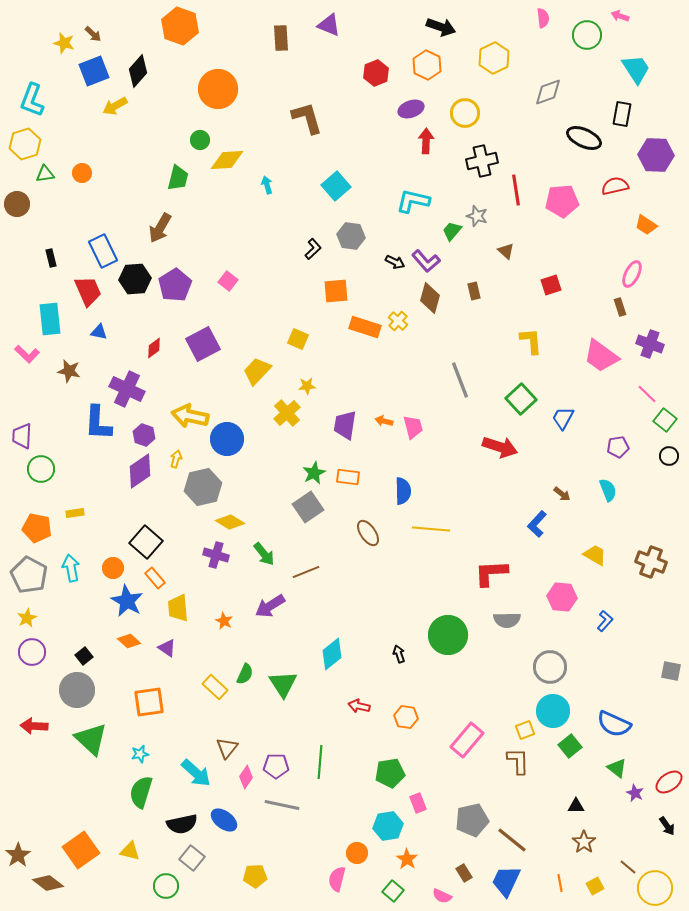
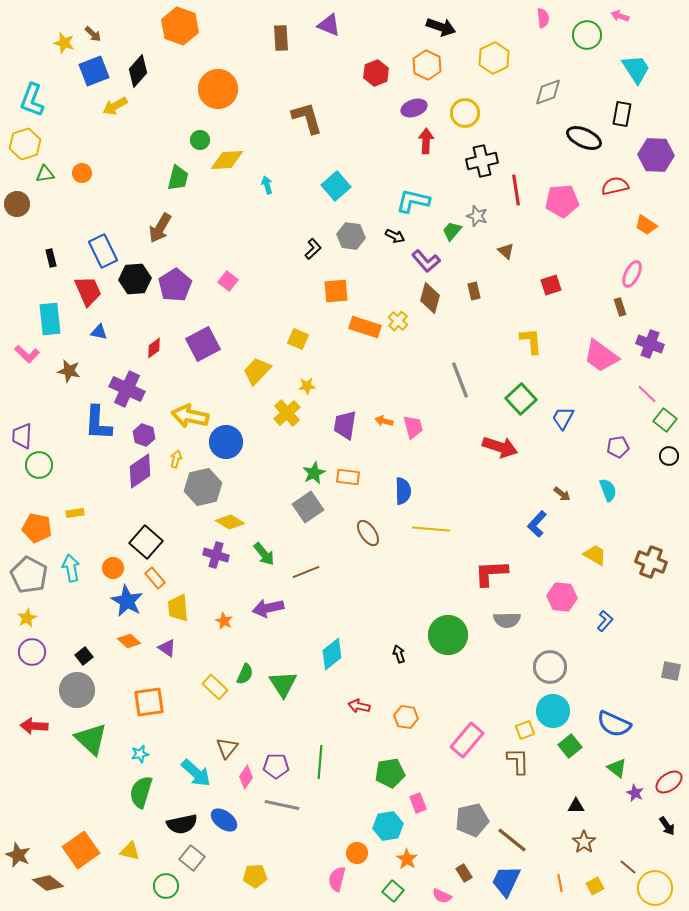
purple ellipse at (411, 109): moved 3 px right, 1 px up
black arrow at (395, 262): moved 26 px up
blue circle at (227, 439): moved 1 px left, 3 px down
green circle at (41, 469): moved 2 px left, 4 px up
purple arrow at (270, 606): moved 2 px left, 2 px down; rotated 20 degrees clockwise
brown star at (18, 855): rotated 15 degrees counterclockwise
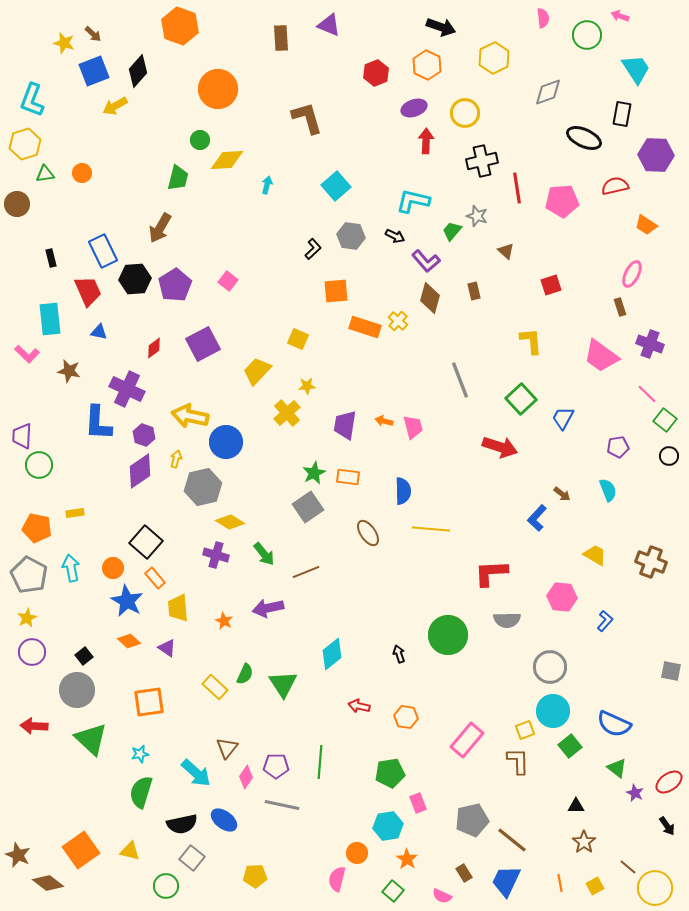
cyan arrow at (267, 185): rotated 30 degrees clockwise
red line at (516, 190): moved 1 px right, 2 px up
blue L-shape at (537, 524): moved 6 px up
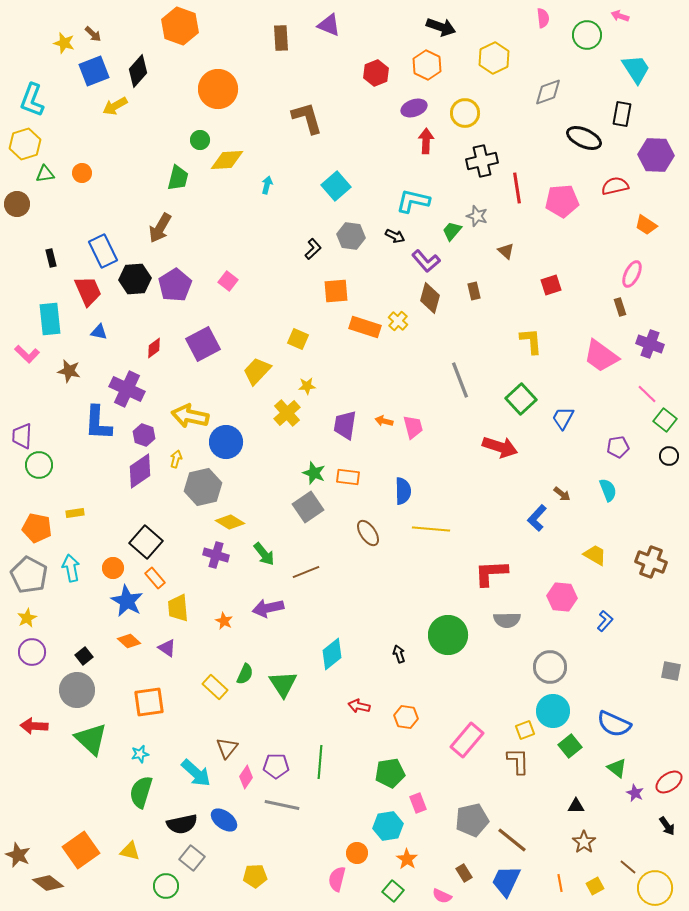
green star at (314, 473): rotated 25 degrees counterclockwise
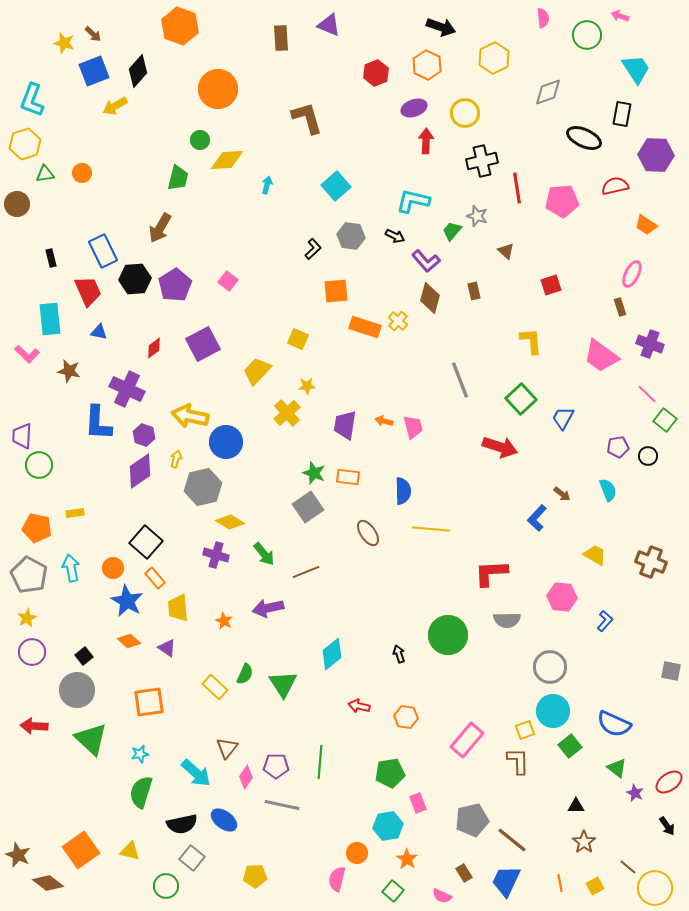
black circle at (669, 456): moved 21 px left
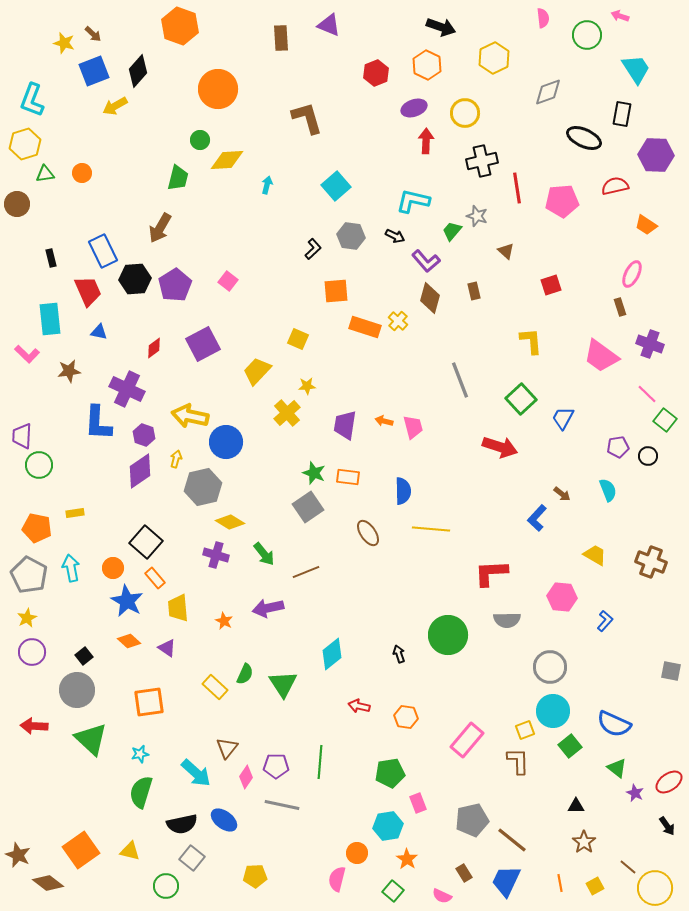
brown star at (69, 371): rotated 20 degrees counterclockwise
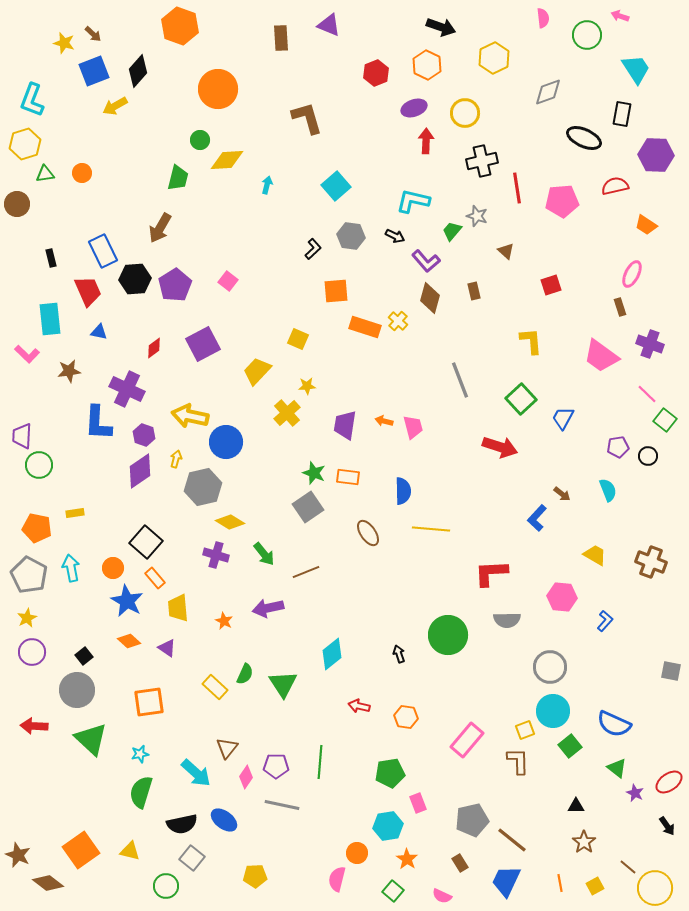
brown rectangle at (464, 873): moved 4 px left, 10 px up
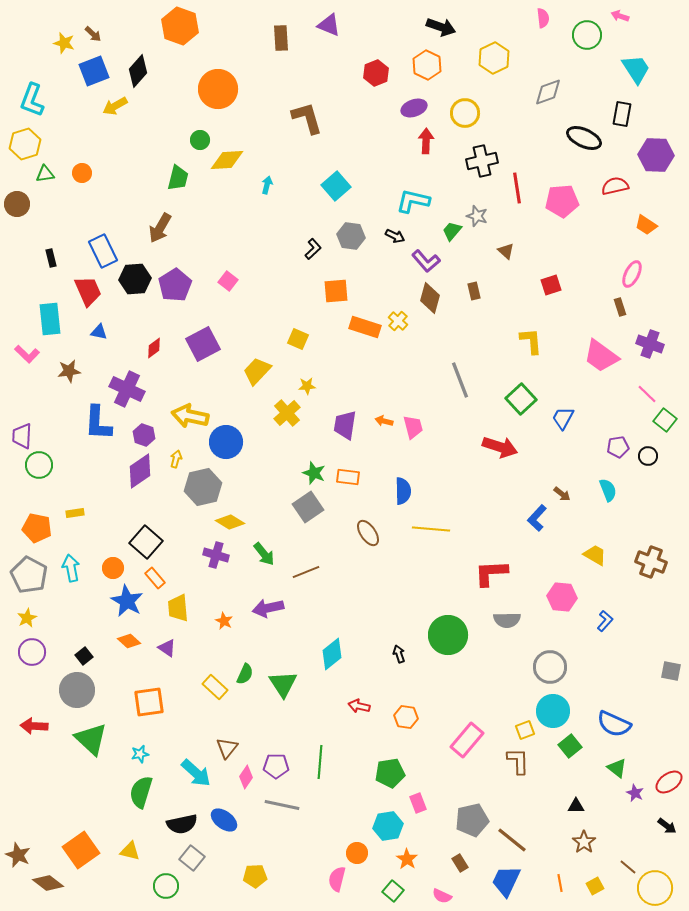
black arrow at (667, 826): rotated 18 degrees counterclockwise
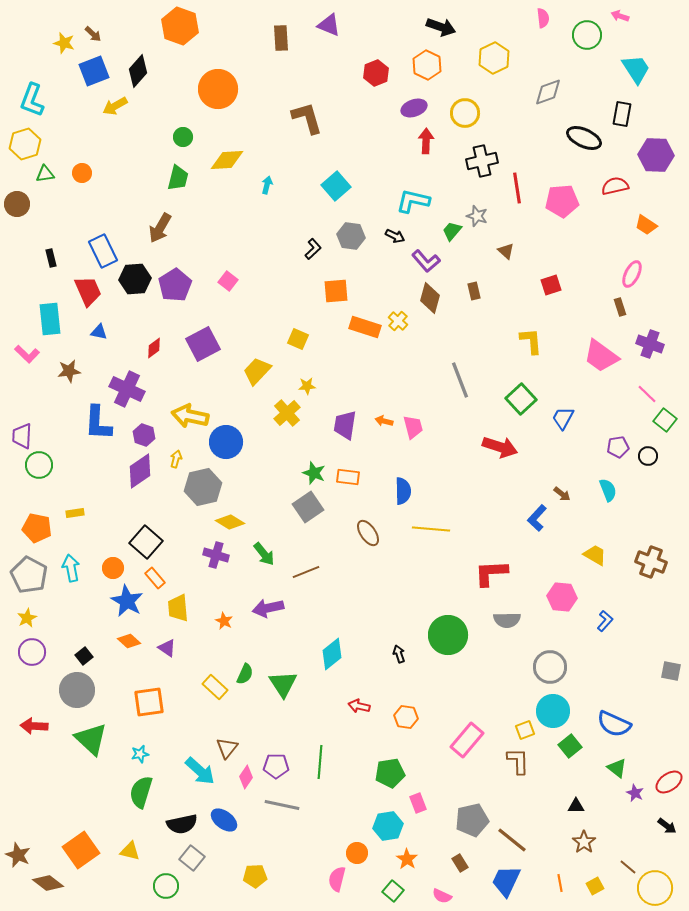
green circle at (200, 140): moved 17 px left, 3 px up
cyan arrow at (196, 773): moved 4 px right, 2 px up
